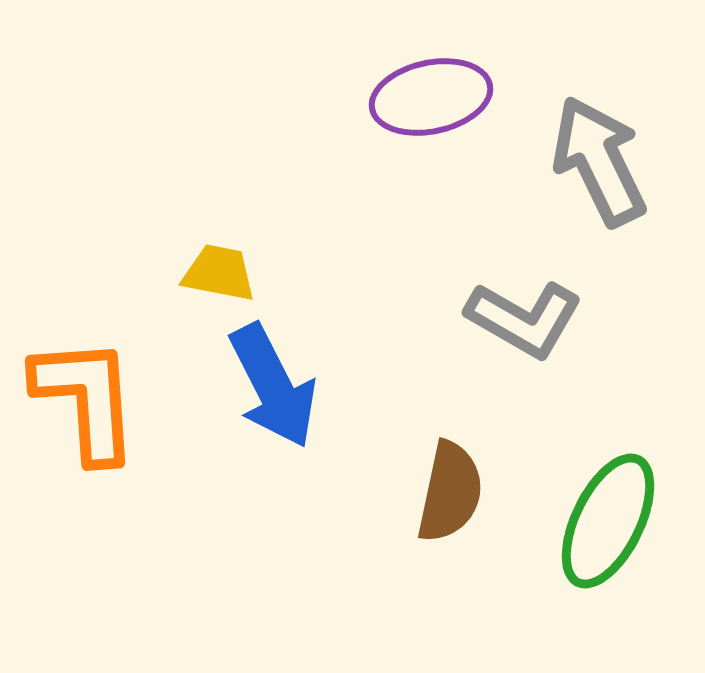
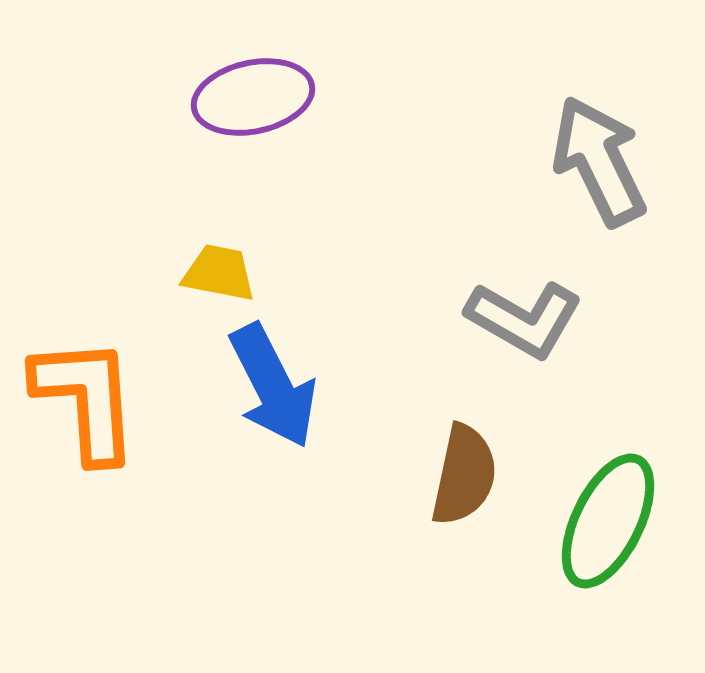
purple ellipse: moved 178 px left
brown semicircle: moved 14 px right, 17 px up
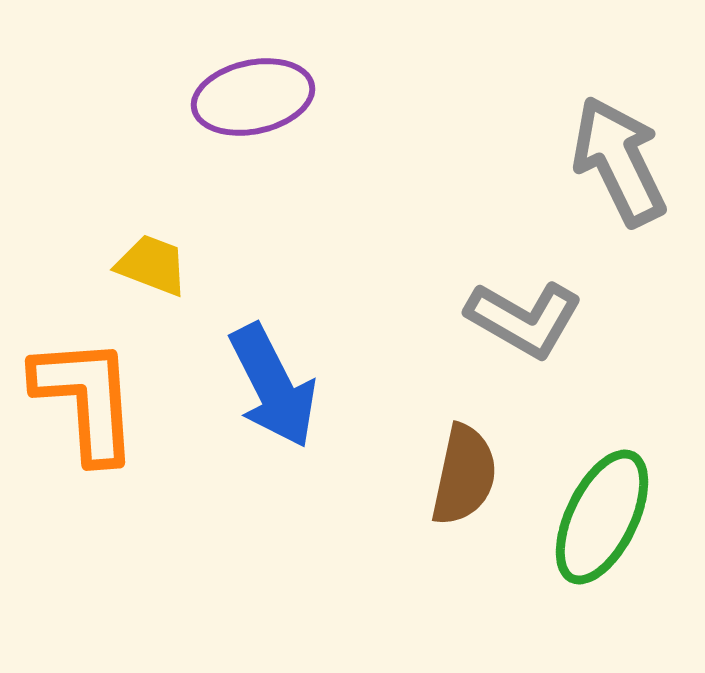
gray arrow: moved 20 px right
yellow trapezoid: moved 67 px left, 8 px up; rotated 10 degrees clockwise
green ellipse: moved 6 px left, 4 px up
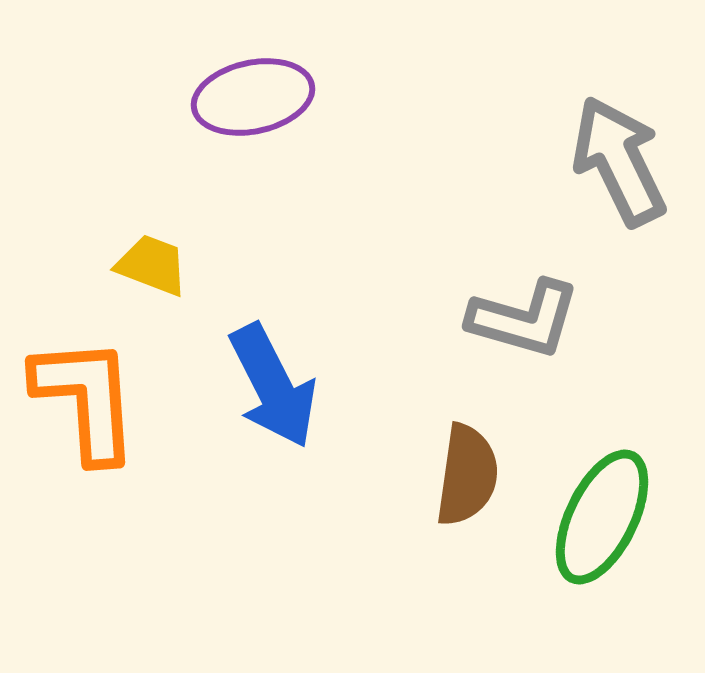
gray L-shape: rotated 14 degrees counterclockwise
brown semicircle: moved 3 px right; rotated 4 degrees counterclockwise
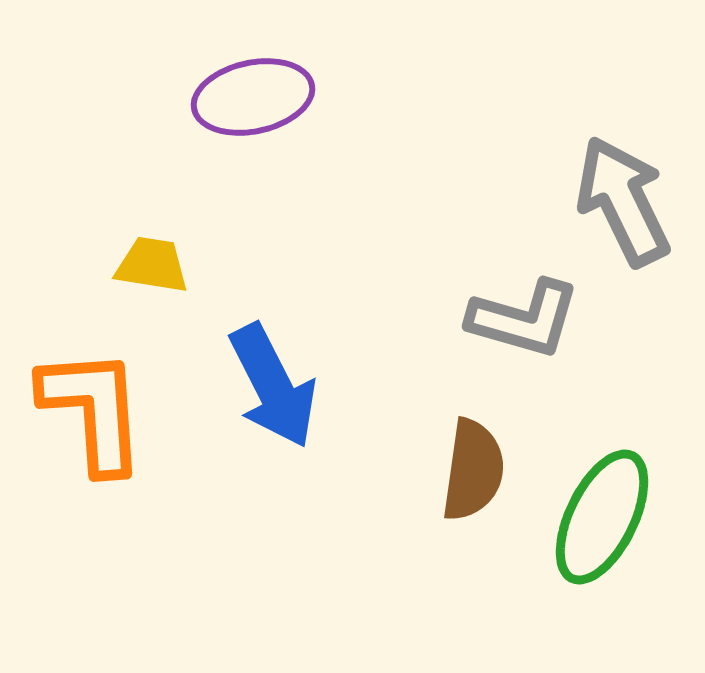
gray arrow: moved 4 px right, 40 px down
yellow trapezoid: rotated 12 degrees counterclockwise
orange L-shape: moved 7 px right, 11 px down
brown semicircle: moved 6 px right, 5 px up
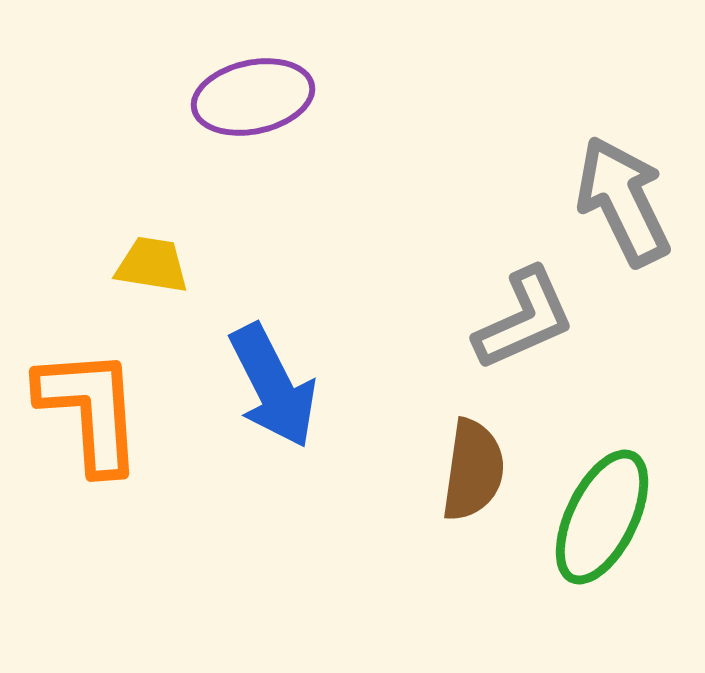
gray L-shape: rotated 40 degrees counterclockwise
orange L-shape: moved 3 px left
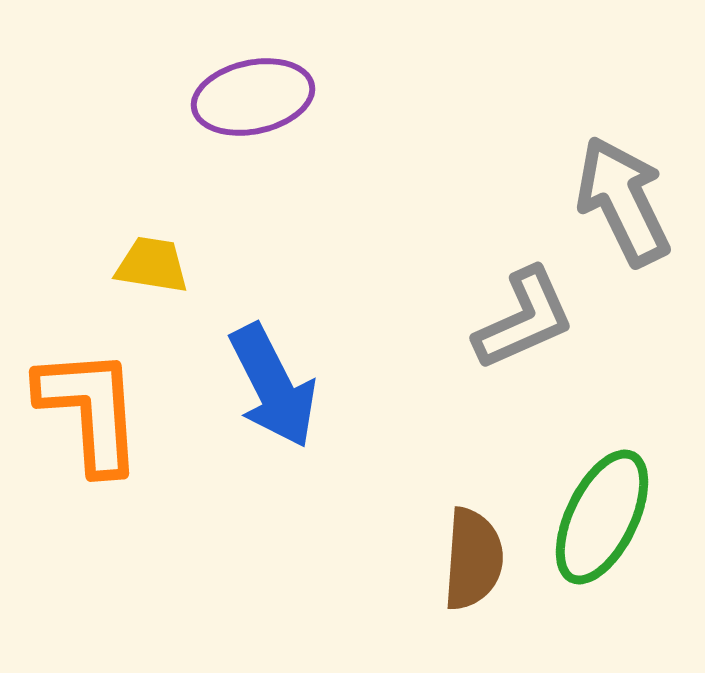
brown semicircle: moved 89 px down; rotated 4 degrees counterclockwise
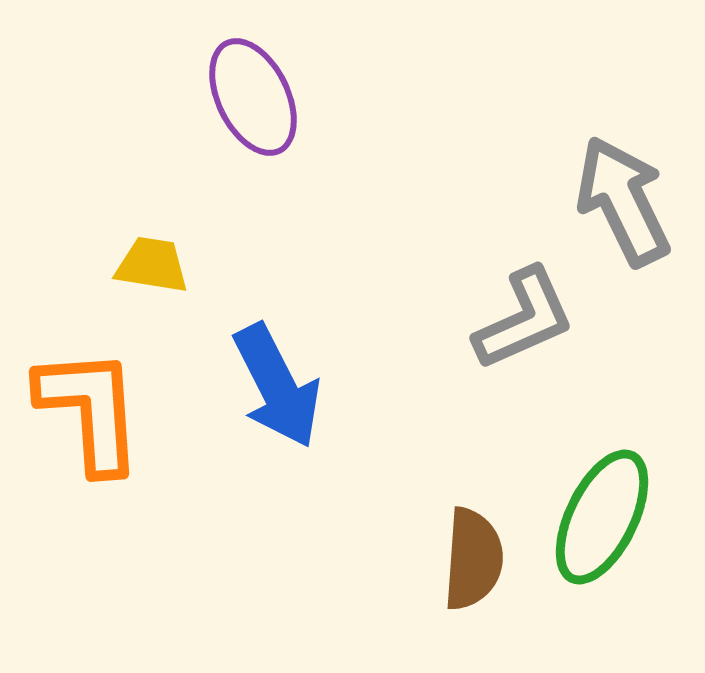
purple ellipse: rotated 76 degrees clockwise
blue arrow: moved 4 px right
